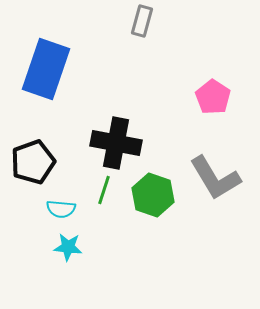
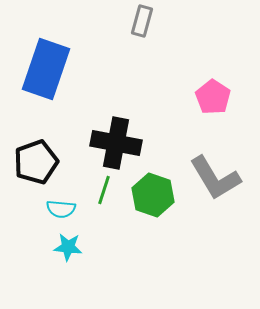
black pentagon: moved 3 px right
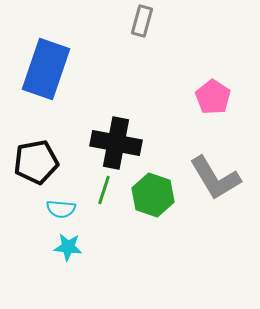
black pentagon: rotated 9 degrees clockwise
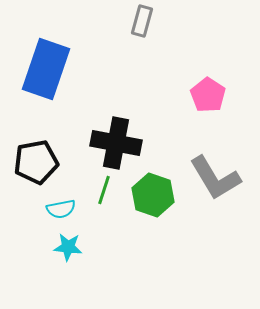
pink pentagon: moved 5 px left, 2 px up
cyan semicircle: rotated 16 degrees counterclockwise
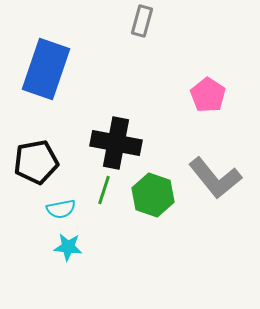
gray L-shape: rotated 8 degrees counterclockwise
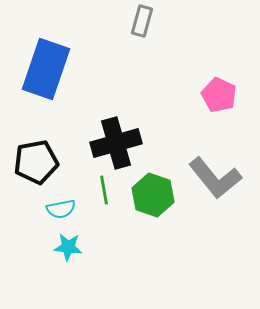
pink pentagon: moved 11 px right; rotated 8 degrees counterclockwise
black cross: rotated 27 degrees counterclockwise
green line: rotated 28 degrees counterclockwise
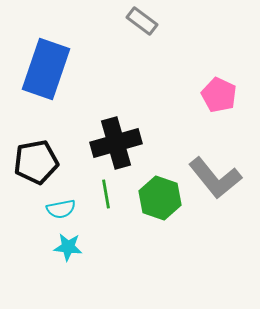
gray rectangle: rotated 68 degrees counterclockwise
green line: moved 2 px right, 4 px down
green hexagon: moved 7 px right, 3 px down
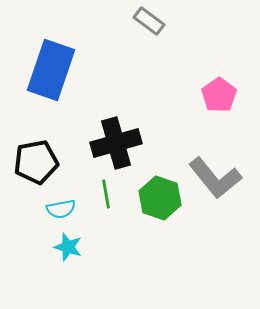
gray rectangle: moved 7 px right
blue rectangle: moved 5 px right, 1 px down
pink pentagon: rotated 12 degrees clockwise
cyan star: rotated 12 degrees clockwise
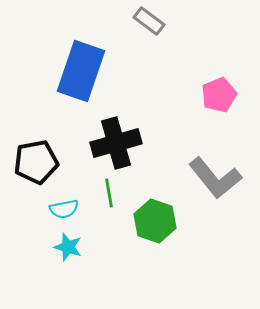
blue rectangle: moved 30 px right, 1 px down
pink pentagon: rotated 12 degrees clockwise
green line: moved 3 px right, 1 px up
green hexagon: moved 5 px left, 23 px down
cyan semicircle: moved 3 px right
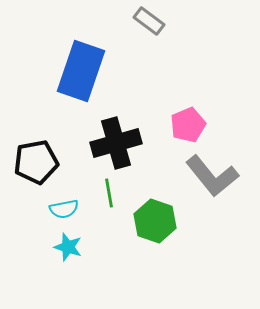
pink pentagon: moved 31 px left, 30 px down
gray L-shape: moved 3 px left, 2 px up
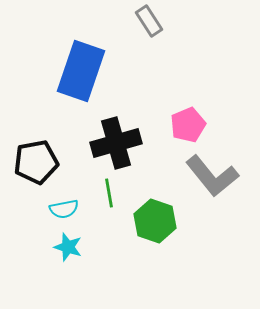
gray rectangle: rotated 20 degrees clockwise
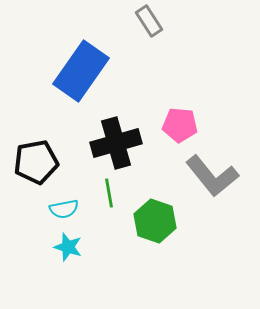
blue rectangle: rotated 16 degrees clockwise
pink pentagon: moved 8 px left; rotated 28 degrees clockwise
